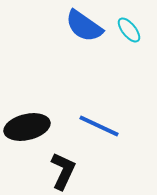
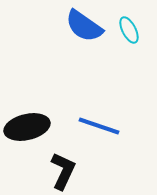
cyan ellipse: rotated 12 degrees clockwise
blue line: rotated 6 degrees counterclockwise
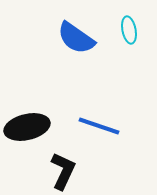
blue semicircle: moved 8 px left, 12 px down
cyan ellipse: rotated 16 degrees clockwise
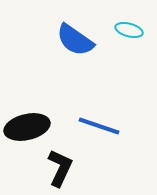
cyan ellipse: rotated 64 degrees counterclockwise
blue semicircle: moved 1 px left, 2 px down
black L-shape: moved 3 px left, 3 px up
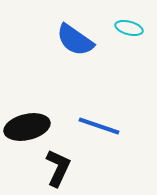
cyan ellipse: moved 2 px up
black L-shape: moved 2 px left
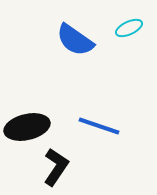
cyan ellipse: rotated 40 degrees counterclockwise
black L-shape: moved 2 px left, 1 px up; rotated 9 degrees clockwise
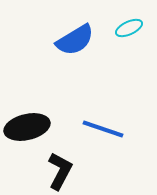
blue semicircle: rotated 66 degrees counterclockwise
blue line: moved 4 px right, 3 px down
black L-shape: moved 4 px right, 4 px down; rotated 6 degrees counterclockwise
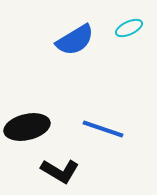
black L-shape: rotated 93 degrees clockwise
